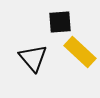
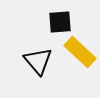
black triangle: moved 5 px right, 3 px down
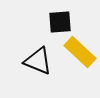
black triangle: rotated 28 degrees counterclockwise
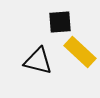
black triangle: rotated 8 degrees counterclockwise
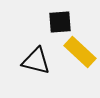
black triangle: moved 2 px left
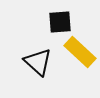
black triangle: moved 2 px right, 1 px down; rotated 28 degrees clockwise
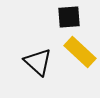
black square: moved 9 px right, 5 px up
